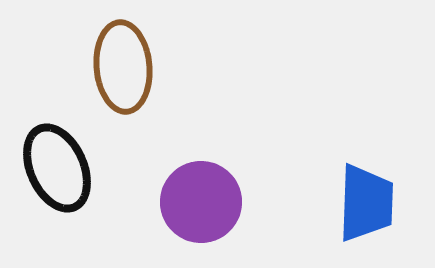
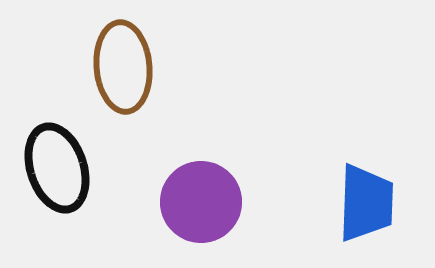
black ellipse: rotated 6 degrees clockwise
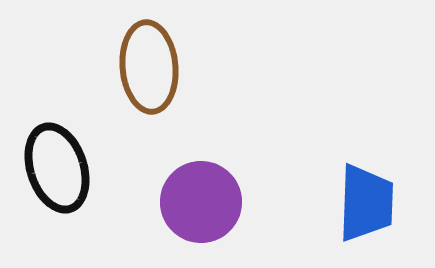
brown ellipse: moved 26 px right
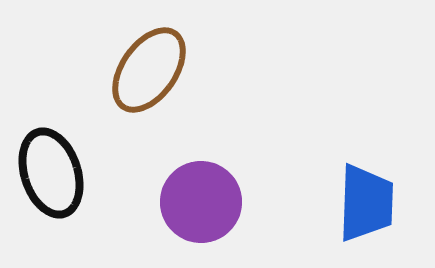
brown ellipse: moved 3 px down; rotated 40 degrees clockwise
black ellipse: moved 6 px left, 5 px down
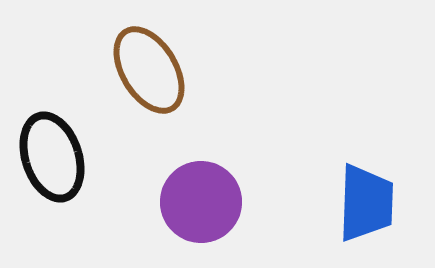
brown ellipse: rotated 66 degrees counterclockwise
black ellipse: moved 1 px right, 16 px up
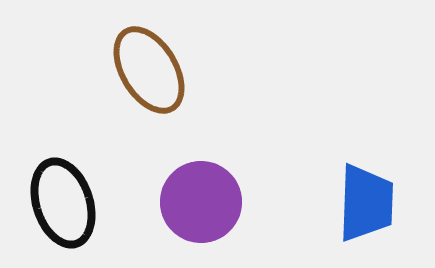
black ellipse: moved 11 px right, 46 px down
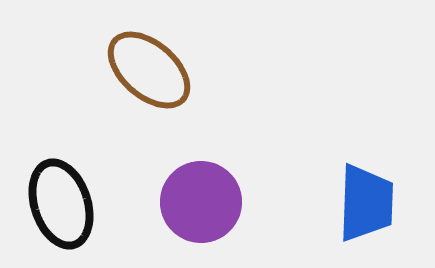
brown ellipse: rotated 18 degrees counterclockwise
black ellipse: moved 2 px left, 1 px down
